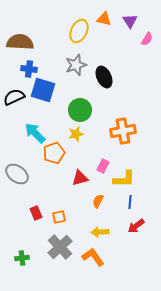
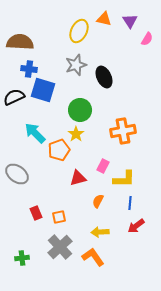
yellow star: rotated 21 degrees counterclockwise
orange pentagon: moved 5 px right, 3 px up
red triangle: moved 2 px left
blue line: moved 1 px down
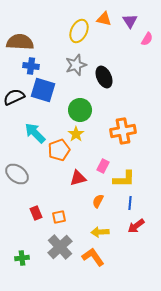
blue cross: moved 2 px right, 3 px up
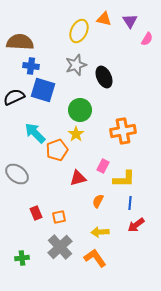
orange pentagon: moved 2 px left
red arrow: moved 1 px up
orange L-shape: moved 2 px right, 1 px down
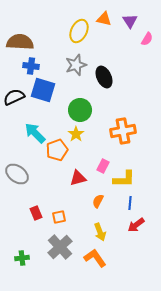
yellow arrow: rotated 108 degrees counterclockwise
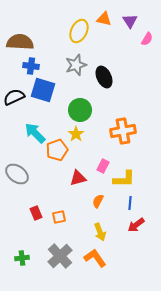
gray cross: moved 9 px down
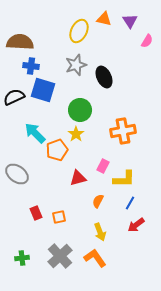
pink semicircle: moved 2 px down
blue line: rotated 24 degrees clockwise
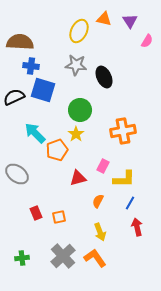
gray star: rotated 25 degrees clockwise
red arrow: moved 1 px right, 2 px down; rotated 114 degrees clockwise
gray cross: moved 3 px right
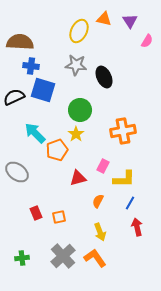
gray ellipse: moved 2 px up
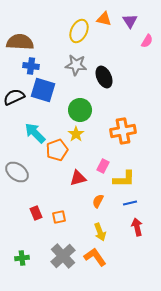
blue line: rotated 48 degrees clockwise
orange L-shape: moved 1 px up
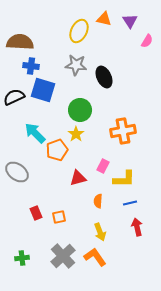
orange semicircle: rotated 24 degrees counterclockwise
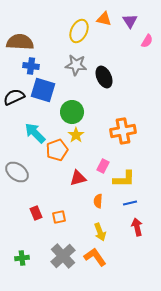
green circle: moved 8 px left, 2 px down
yellow star: moved 1 px down
